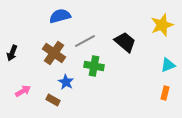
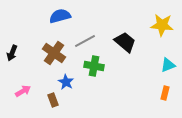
yellow star: rotated 25 degrees clockwise
brown rectangle: rotated 40 degrees clockwise
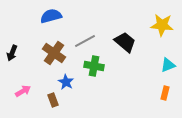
blue semicircle: moved 9 px left
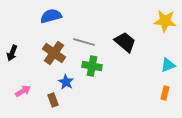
yellow star: moved 3 px right, 4 px up
gray line: moved 1 px left, 1 px down; rotated 45 degrees clockwise
green cross: moved 2 px left
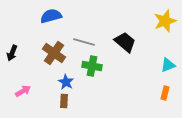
yellow star: rotated 25 degrees counterclockwise
brown rectangle: moved 11 px right, 1 px down; rotated 24 degrees clockwise
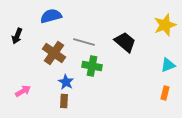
yellow star: moved 4 px down
black arrow: moved 5 px right, 17 px up
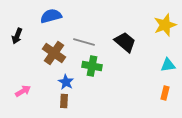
cyan triangle: rotated 14 degrees clockwise
